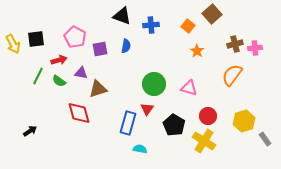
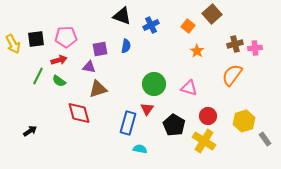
blue cross: rotated 21 degrees counterclockwise
pink pentagon: moved 9 px left; rotated 30 degrees counterclockwise
purple triangle: moved 8 px right, 6 px up
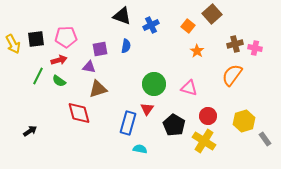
pink cross: rotated 16 degrees clockwise
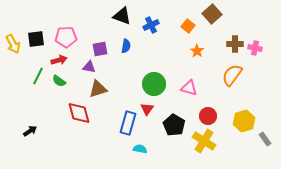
brown cross: rotated 14 degrees clockwise
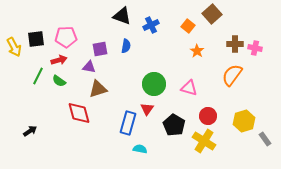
yellow arrow: moved 1 px right, 3 px down
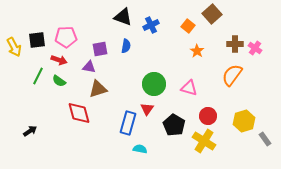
black triangle: moved 1 px right, 1 px down
black square: moved 1 px right, 1 px down
pink cross: rotated 24 degrees clockwise
red arrow: rotated 35 degrees clockwise
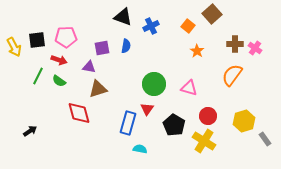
blue cross: moved 1 px down
purple square: moved 2 px right, 1 px up
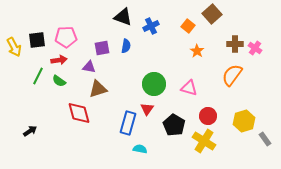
red arrow: rotated 28 degrees counterclockwise
